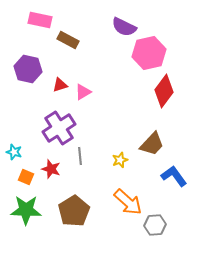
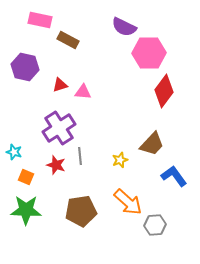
pink hexagon: rotated 12 degrees clockwise
purple hexagon: moved 3 px left, 2 px up
pink triangle: rotated 36 degrees clockwise
red star: moved 5 px right, 4 px up
brown pentagon: moved 7 px right; rotated 24 degrees clockwise
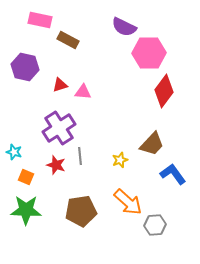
blue L-shape: moved 1 px left, 2 px up
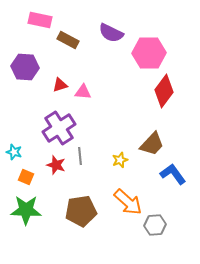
purple semicircle: moved 13 px left, 6 px down
purple hexagon: rotated 8 degrees counterclockwise
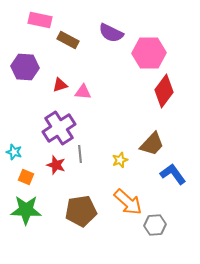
gray line: moved 2 px up
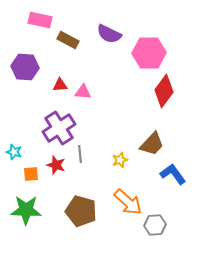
purple semicircle: moved 2 px left, 1 px down
red triangle: rotated 14 degrees clockwise
orange square: moved 5 px right, 3 px up; rotated 28 degrees counterclockwise
brown pentagon: rotated 24 degrees clockwise
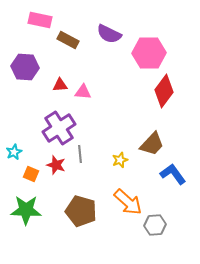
cyan star: rotated 28 degrees clockwise
orange square: rotated 28 degrees clockwise
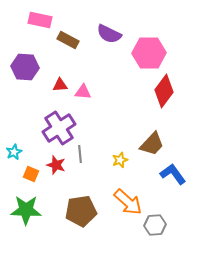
brown pentagon: rotated 24 degrees counterclockwise
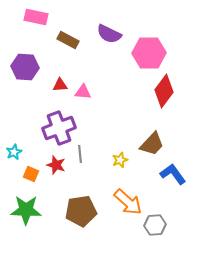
pink rectangle: moved 4 px left, 3 px up
purple cross: rotated 12 degrees clockwise
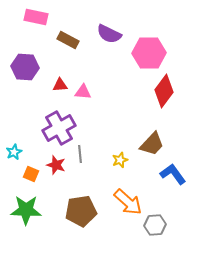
purple cross: rotated 8 degrees counterclockwise
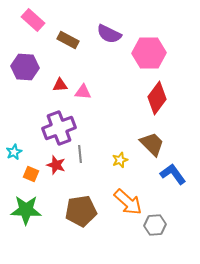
pink rectangle: moved 3 px left, 3 px down; rotated 30 degrees clockwise
red diamond: moved 7 px left, 7 px down
purple cross: rotated 8 degrees clockwise
brown trapezoid: rotated 88 degrees counterclockwise
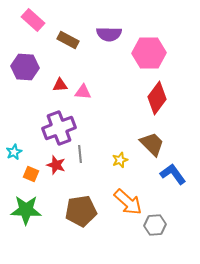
purple semicircle: rotated 25 degrees counterclockwise
